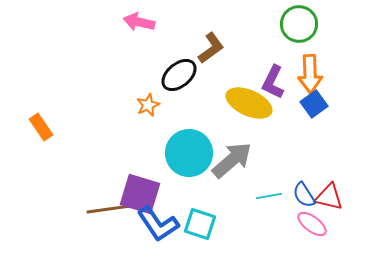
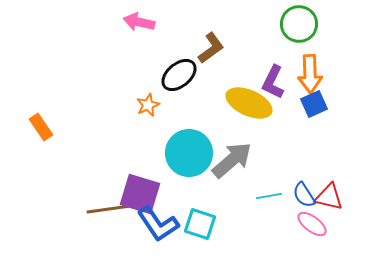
blue square: rotated 12 degrees clockwise
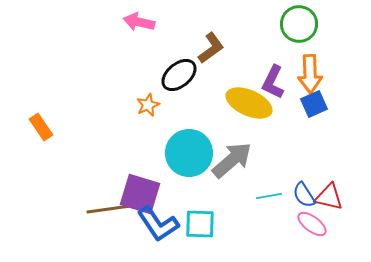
cyan square: rotated 16 degrees counterclockwise
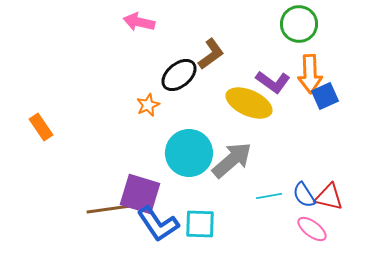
brown L-shape: moved 6 px down
purple L-shape: rotated 80 degrees counterclockwise
blue square: moved 11 px right, 8 px up
pink ellipse: moved 5 px down
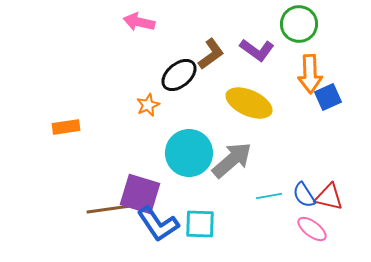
purple L-shape: moved 16 px left, 32 px up
blue square: moved 3 px right, 1 px down
orange rectangle: moved 25 px right; rotated 64 degrees counterclockwise
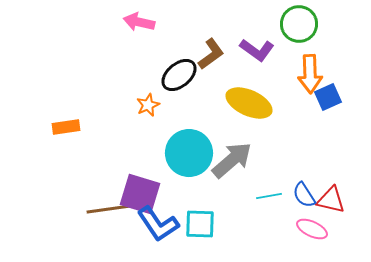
red triangle: moved 2 px right, 3 px down
pink ellipse: rotated 12 degrees counterclockwise
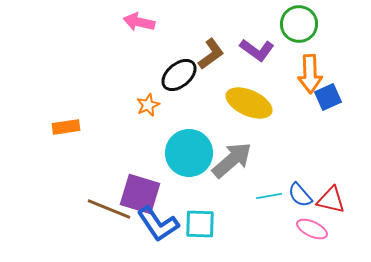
blue semicircle: moved 4 px left; rotated 8 degrees counterclockwise
brown line: rotated 30 degrees clockwise
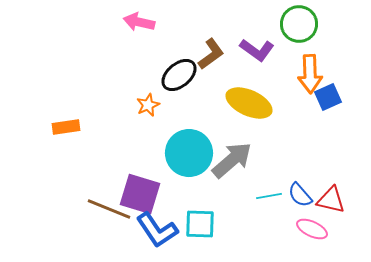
blue L-shape: moved 1 px left, 6 px down
